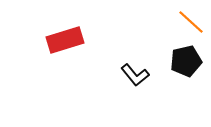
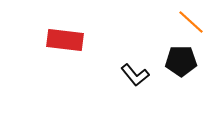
red rectangle: rotated 24 degrees clockwise
black pentagon: moved 5 px left; rotated 12 degrees clockwise
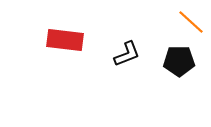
black pentagon: moved 2 px left
black L-shape: moved 8 px left, 21 px up; rotated 72 degrees counterclockwise
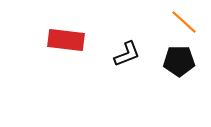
orange line: moved 7 px left
red rectangle: moved 1 px right
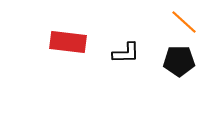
red rectangle: moved 2 px right, 2 px down
black L-shape: moved 1 px left, 1 px up; rotated 20 degrees clockwise
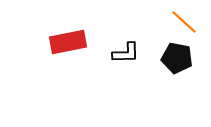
red rectangle: rotated 18 degrees counterclockwise
black pentagon: moved 2 px left, 3 px up; rotated 12 degrees clockwise
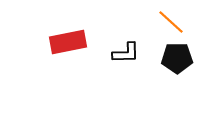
orange line: moved 13 px left
black pentagon: rotated 12 degrees counterclockwise
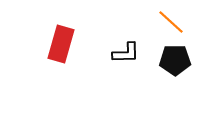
red rectangle: moved 7 px left, 2 px down; rotated 63 degrees counterclockwise
black pentagon: moved 2 px left, 2 px down
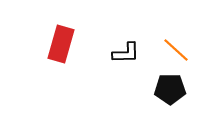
orange line: moved 5 px right, 28 px down
black pentagon: moved 5 px left, 29 px down
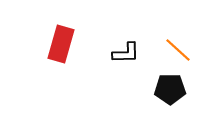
orange line: moved 2 px right
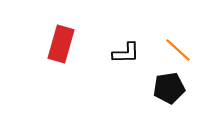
black pentagon: moved 1 px left, 1 px up; rotated 8 degrees counterclockwise
